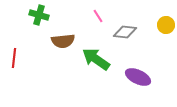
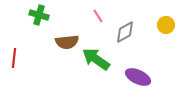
gray diamond: rotated 35 degrees counterclockwise
brown semicircle: moved 4 px right, 1 px down
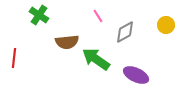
green cross: rotated 18 degrees clockwise
purple ellipse: moved 2 px left, 2 px up
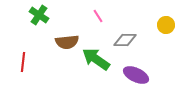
gray diamond: moved 8 px down; rotated 30 degrees clockwise
red line: moved 9 px right, 4 px down
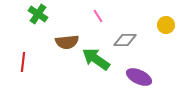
green cross: moved 1 px left, 1 px up
purple ellipse: moved 3 px right, 2 px down
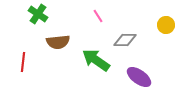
brown semicircle: moved 9 px left
green arrow: moved 1 px down
purple ellipse: rotated 10 degrees clockwise
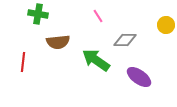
green cross: rotated 24 degrees counterclockwise
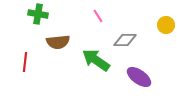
red line: moved 2 px right
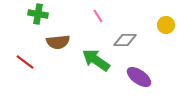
red line: rotated 60 degrees counterclockwise
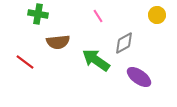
yellow circle: moved 9 px left, 10 px up
gray diamond: moved 1 px left, 3 px down; rotated 30 degrees counterclockwise
